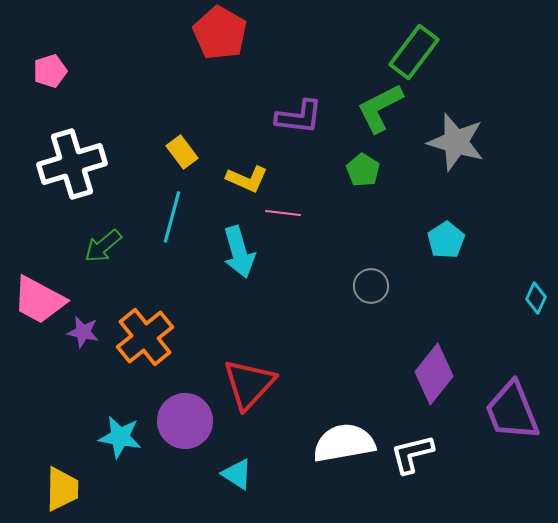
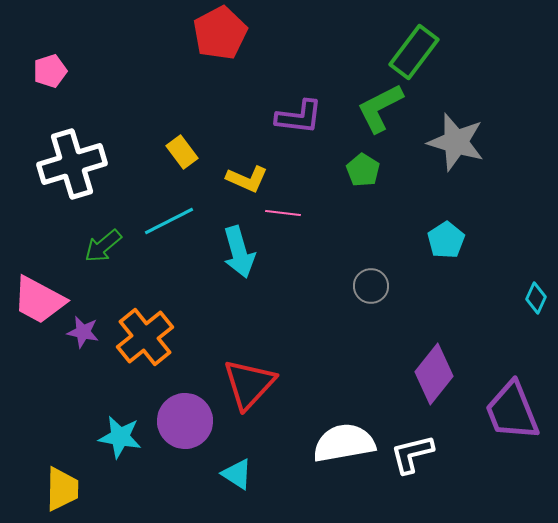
red pentagon: rotated 14 degrees clockwise
cyan line: moved 3 px left, 4 px down; rotated 48 degrees clockwise
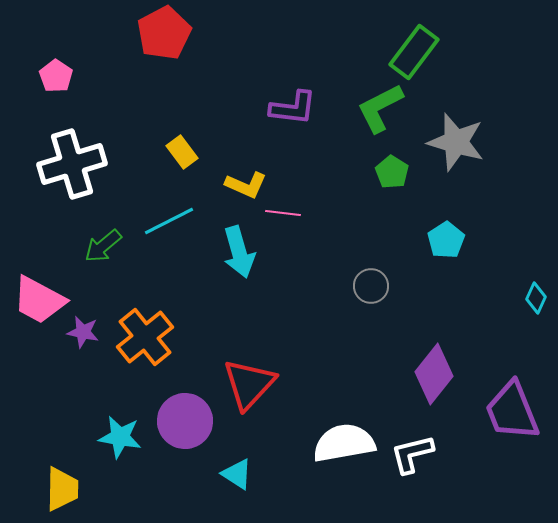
red pentagon: moved 56 px left
pink pentagon: moved 6 px right, 5 px down; rotated 20 degrees counterclockwise
purple L-shape: moved 6 px left, 9 px up
green pentagon: moved 29 px right, 2 px down
yellow L-shape: moved 1 px left, 6 px down
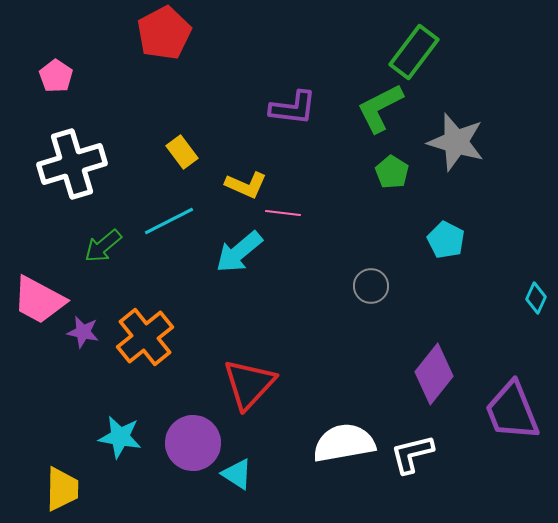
cyan pentagon: rotated 12 degrees counterclockwise
cyan arrow: rotated 66 degrees clockwise
purple circle: moved 8 px right, 22 px down
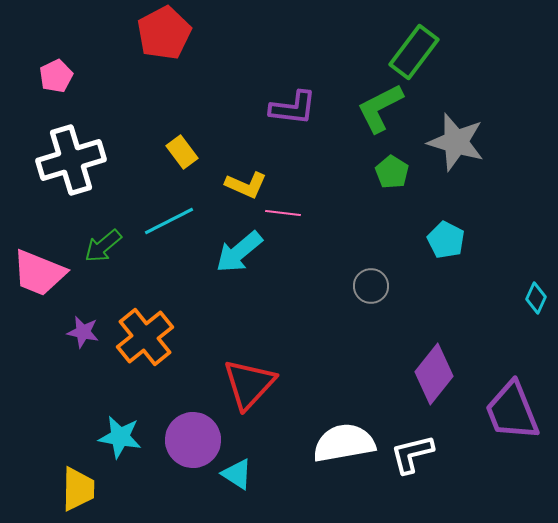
pink pentagon: rotated 12 degrees clockwise
white cross: moved 1 px left, 4 px up
pink trapezoid: moved 27 px up; rotated 6 degrees counterclockwise
purple circle: moved 3 px up
yellow trapezoid: moved 16 px right
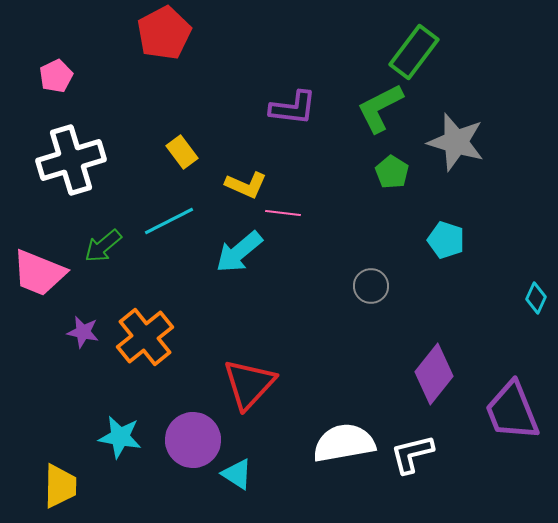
cyan pentagon: rotated 9 degrees counterclockwise
yellow trapezoid: moved 18 px left, 3 px up
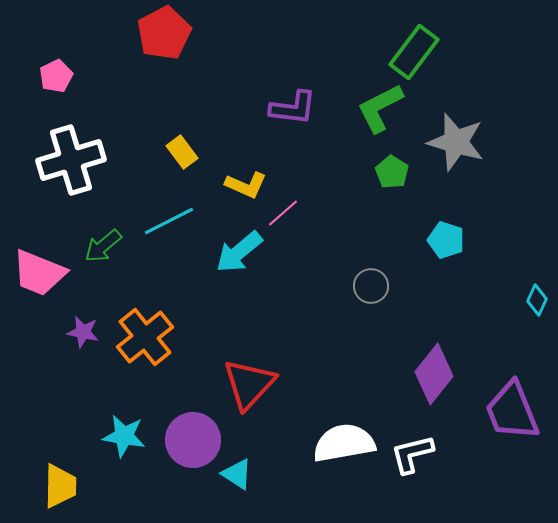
pink line: rotated 48 degrees counterclockwise
cyan diamond: moved 1 px right, 2 px down
cyan star: moved 4 px right, 1 px up
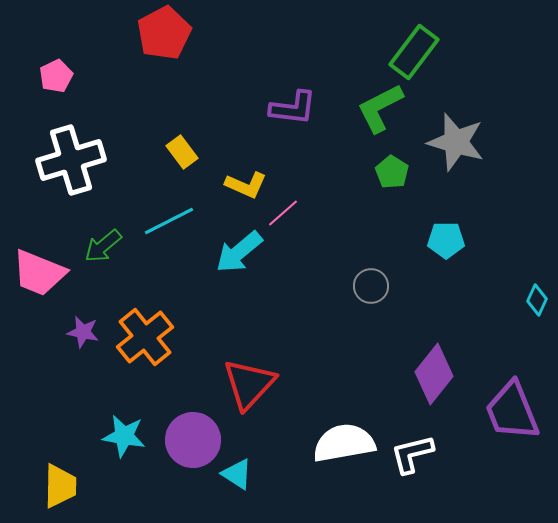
cyan pentagon: rotated 18 degrees counterclockwise
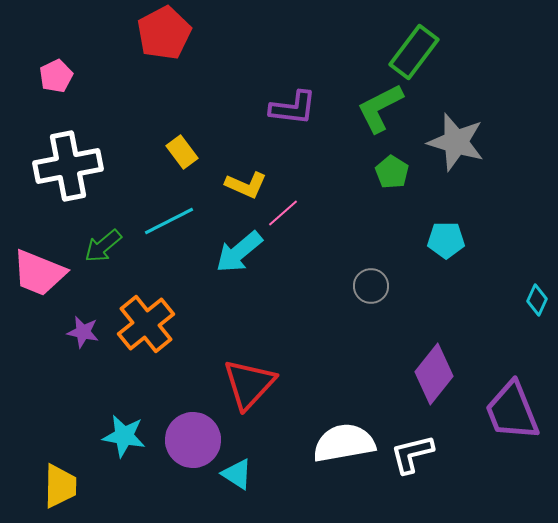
white cross: moved 3 px left, 6 px down; rotated 6 degrees clockwise
orange cross: moved 1 px right, 13 px up
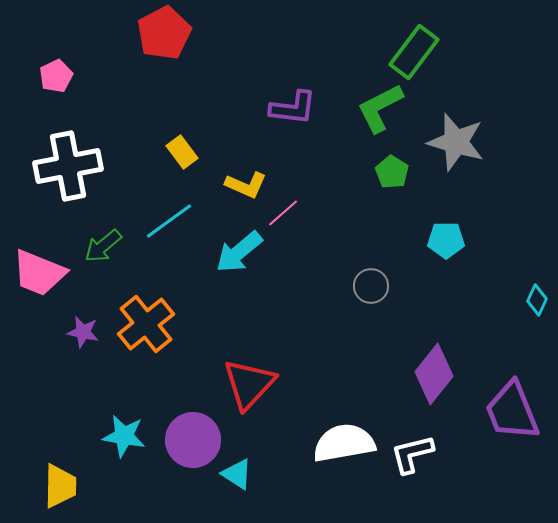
cyan line: rotated 9 degrees counterclockwise
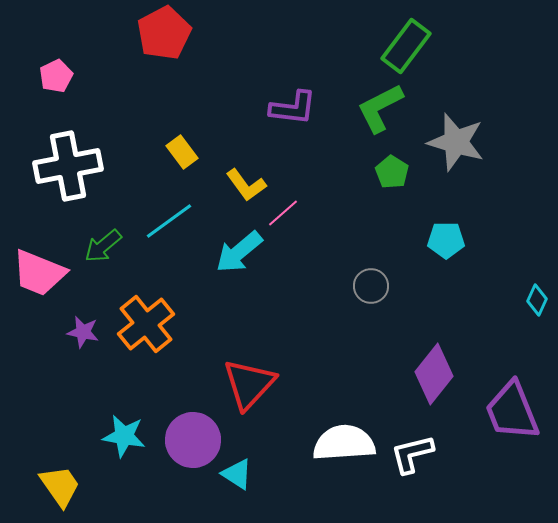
green rectangle: moved 8 px left, 6 px up
yellow L-shape: rotated 30 degrees clockwise
white semicircle: rotated 6 degrees clockwise
yellow trapezoid: rotated 36 degrees counterclockwise
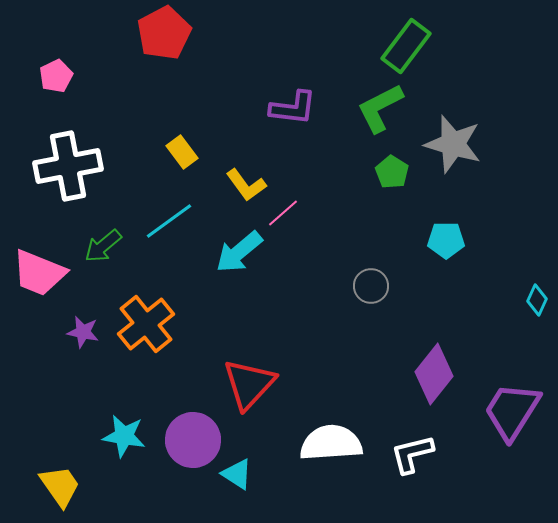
gray star: moved 3 px left, 2 px down
purple trapezoid: rotated 54 degrees clockwise
white semicircle: moved 13 px left
